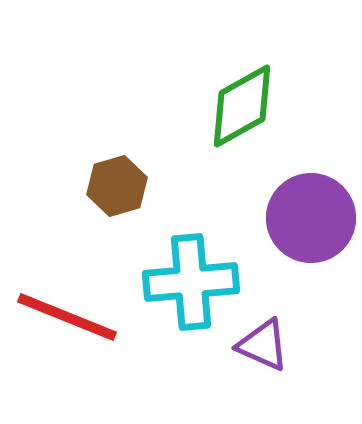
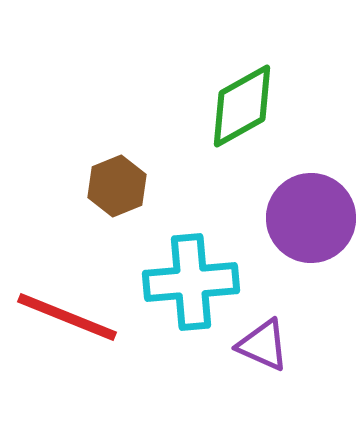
brown hexagon: rotated 6 degrees counterclockwise
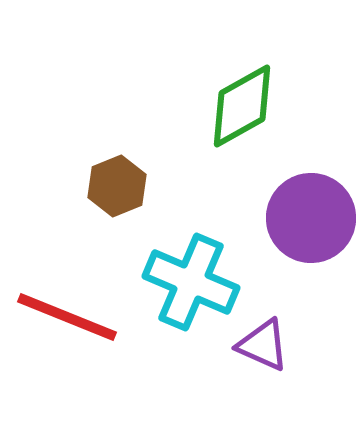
cyan cross: rotated 28 degrees clockwise
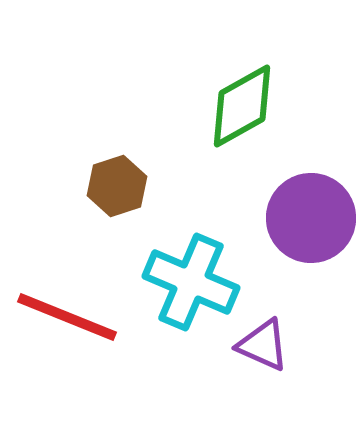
brown hexagon: rotated 4 degrees clockwise
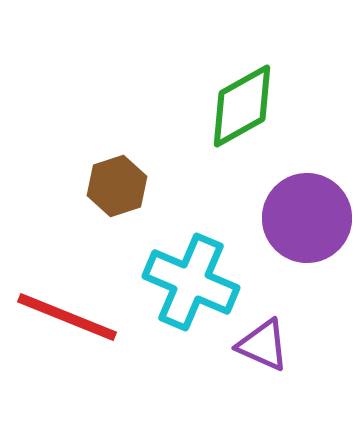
purple circle: moved 4 px left
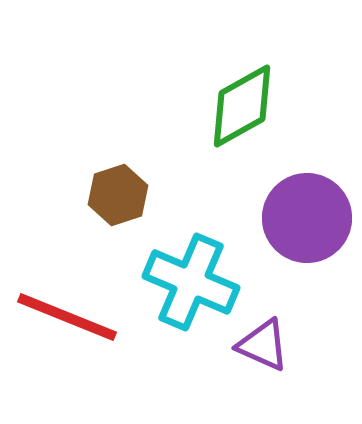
brown hexagon: moved 1 px right, 9 px down
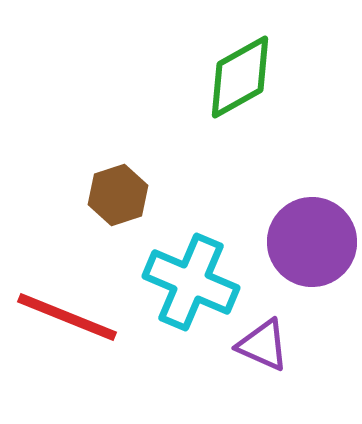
green diamond: moved 2 px left, 29 px up
purple circle: moved 5 px right, 24 px down
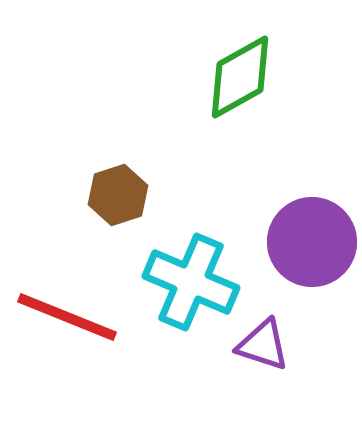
purple triangle: rotated 6 degrees counterclockwise
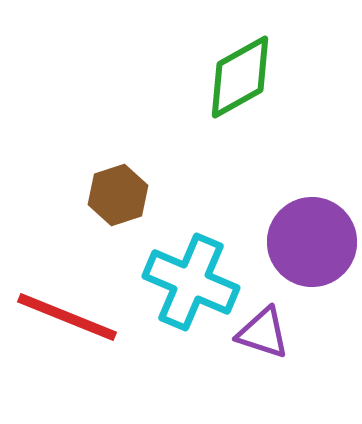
purple triangle: moved 12 px up
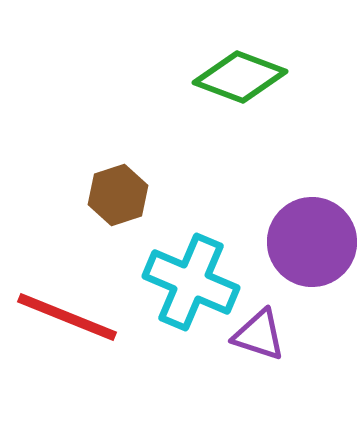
green diamond: rotated 50 degrees clockwise
purple triangle: moved 4 px left, 2 px down
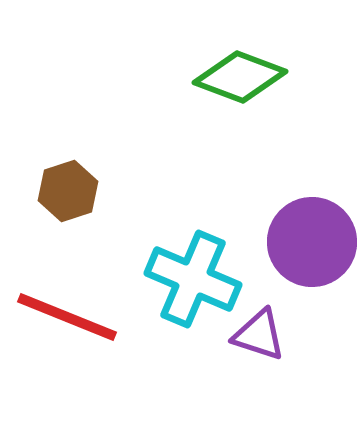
brown hexagon: moved 50 px left, 4 px up
cyan cross: moved 2 px right, 3 px up
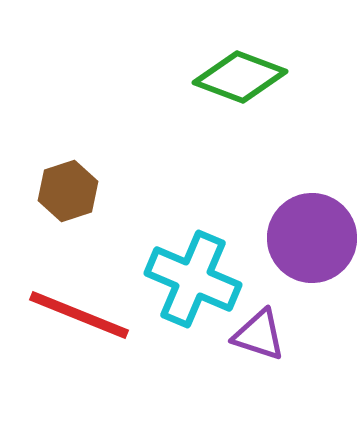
purple circle: moved 4 px up
red line: moved 12 px right, 2 px up
